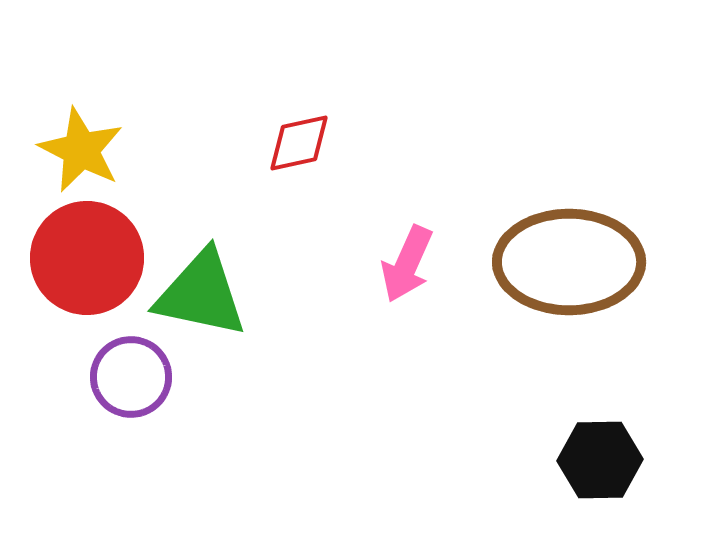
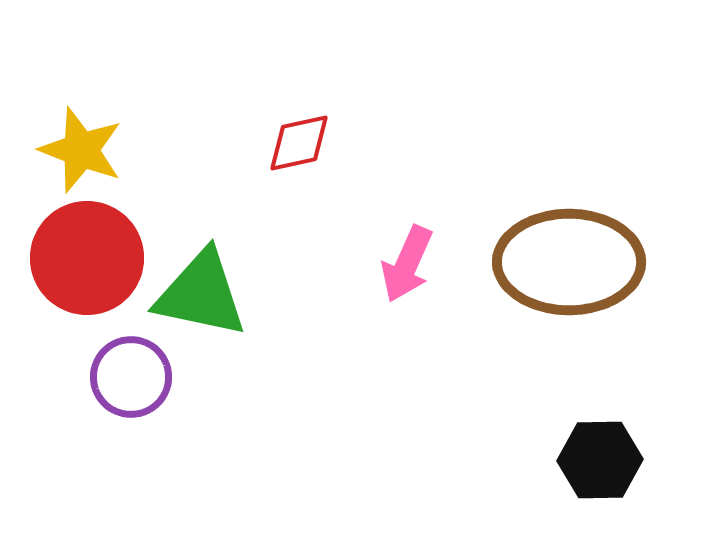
yellow star: rotated 6 degrees counterclockwise
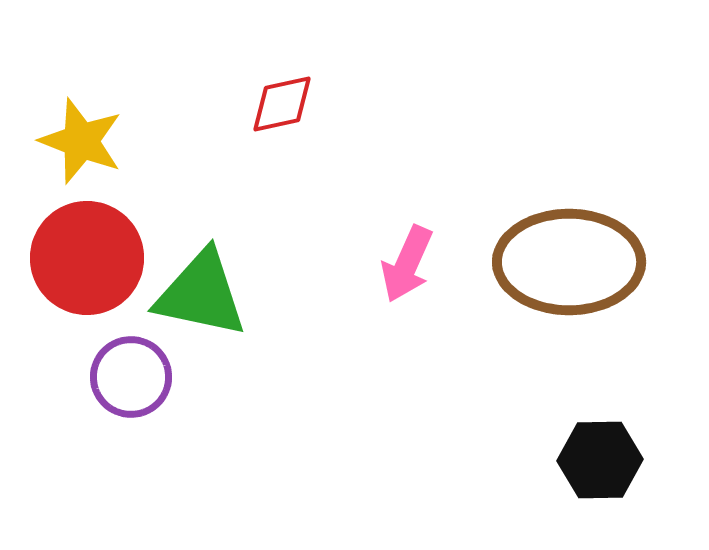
red diamond: moved 17 px left, 39 px up
yellow star: moved 9 px up
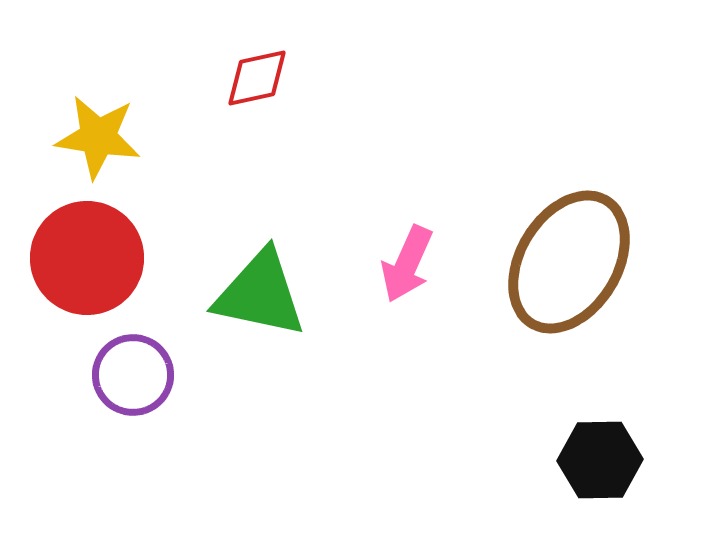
red diamond: moved 25 px left, 26 px up
yellow star: moved 17 px right, 4 px up; rotated 12 degrees counterclockwise
brown ellipse: rotated 59 degrees counterclockwise
green triangle: moved 59 px right
purple circle: moved 2 px right, 2 px up
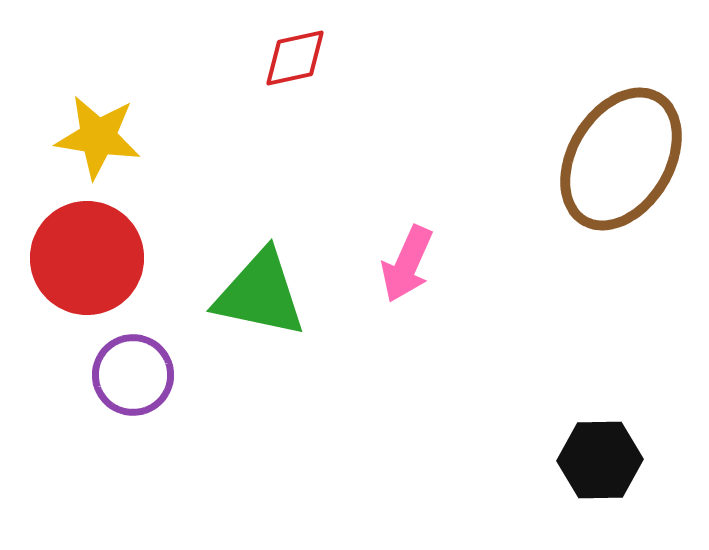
red diamond: moved 38 px right, 20 px up
brown ellipse: moved 52 px right, 103 px up
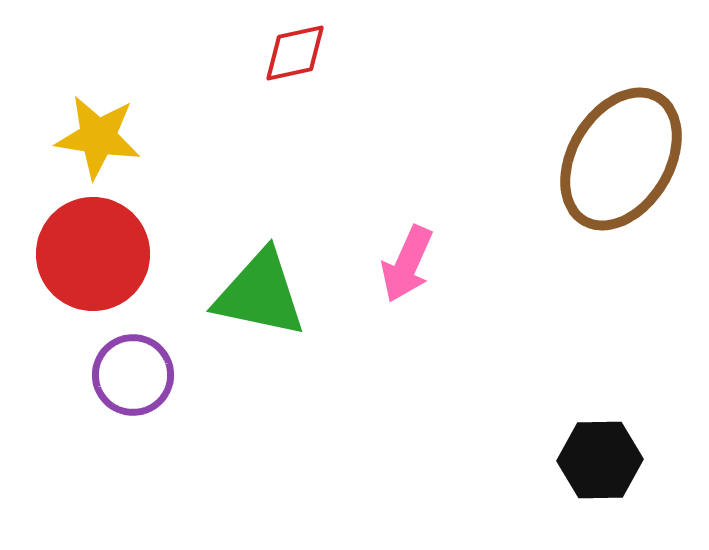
red diamond: moved 5 px up
red circle: moved 6 px right, 4 px up
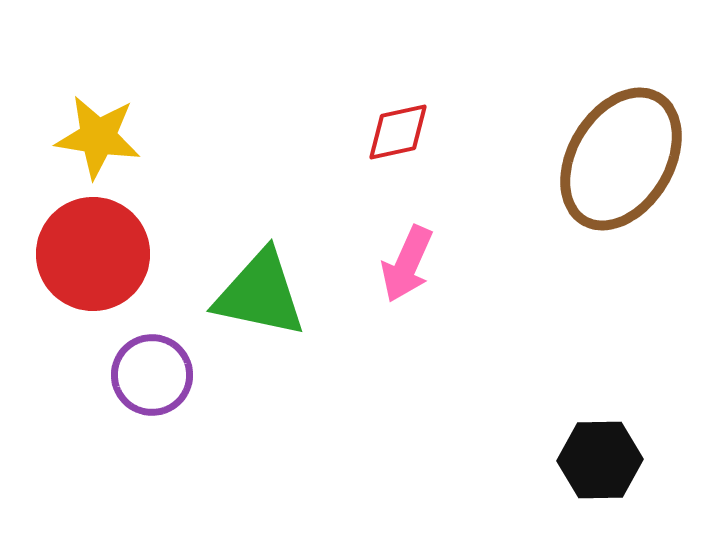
red diamond: moved 103 px right, 79 px down
purple circle: moved 19 px right
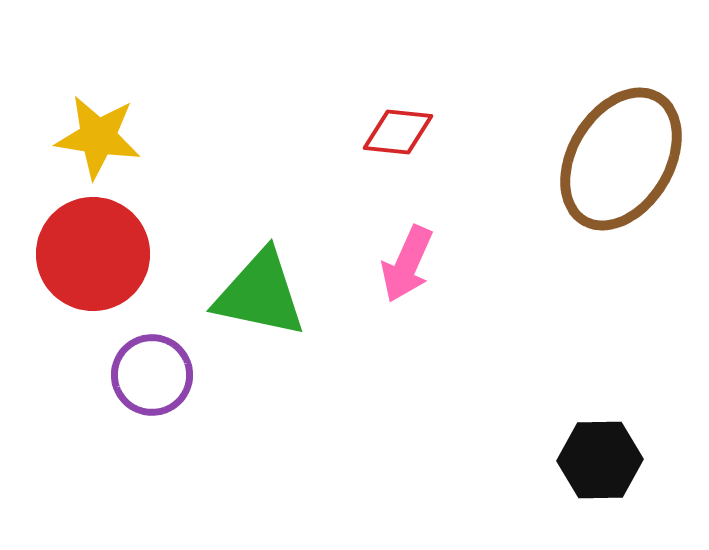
red diamond: rotated 18 degrees clockwise
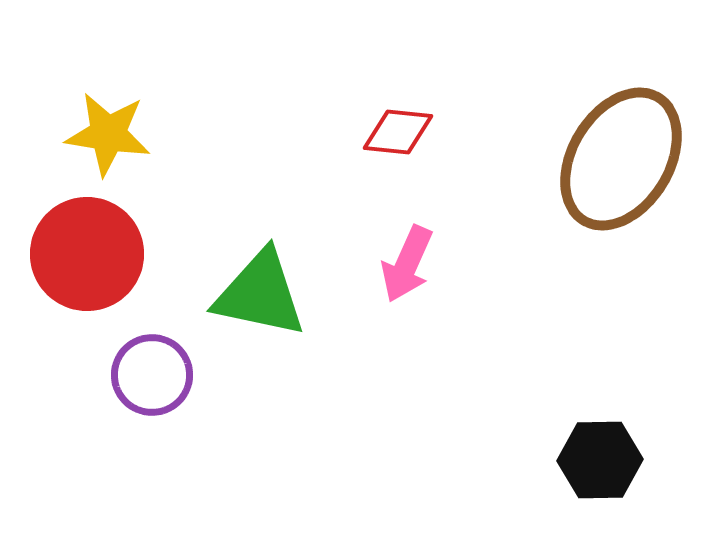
yellow star: moved 10 px right, 3 px up
red circle: moved 6 px left
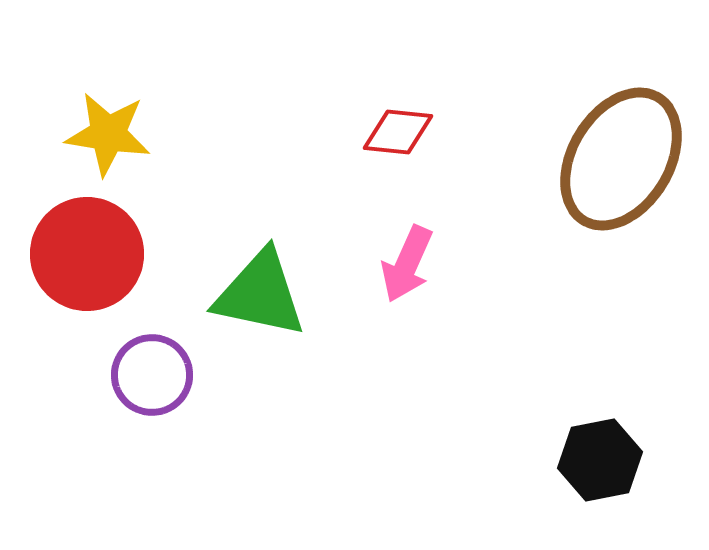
black hexagon: rotated 10 degrees counterclockwise
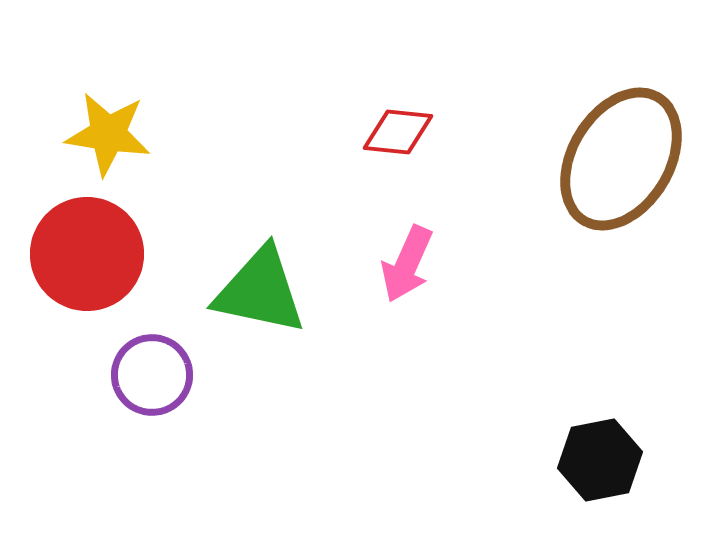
green triangle: moved 3 px up
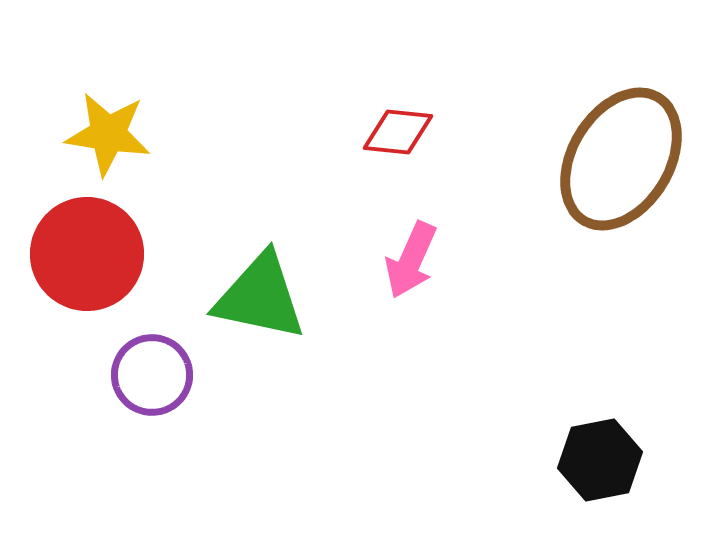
pink arrow: moved 4 px right, 4 px up
green triangle: moved 6 px down
